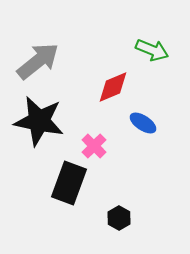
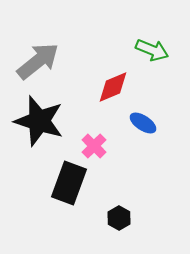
black star: rotated 6 degrees clockwise
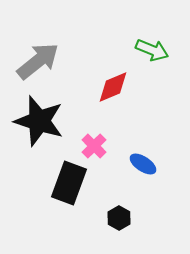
blue ellipse: moved 41 px down
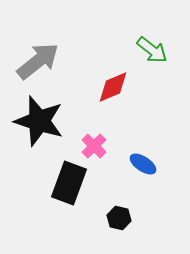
green arrow: rotated 16 degrees clockwise
black hexagon: rotated 15 degrees counterclockwise
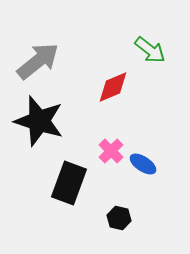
green arrow: moved 2 px left
pink cross: moved 17 px right, 5 px down
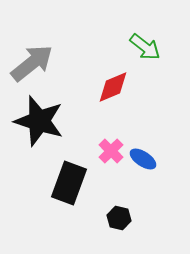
green arrow: moved 5 px left, 3 px up
gray arrow: moved 6 px left, 2 px down
blue ellipse: moved 5 px up
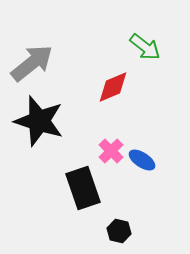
blue ellipse: moved 1 px left, 1 px down
black rectangle: moved 14 px right, 5 px down; rotated 39 degrees counterclockwise
black hexagon: moved 13 px down
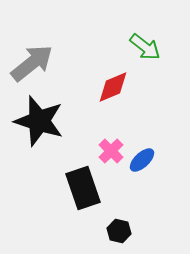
blue ellipse: rotated 76 degrees counterclockwise
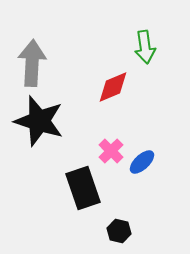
green arrow: rotated 44 degrees clockwise
gray arrow: rotated 48 degrees counterclockwise
blue ellipse: moved 2 px down
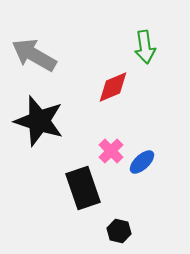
gray arrow: moved 2 px right, 8 px up; rotated 63 degrees counterclockwise
